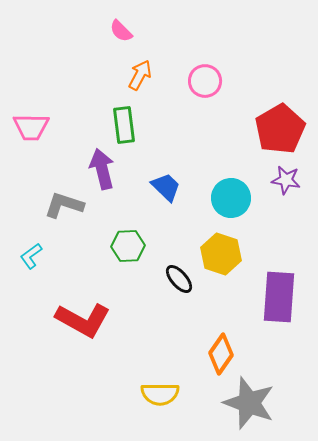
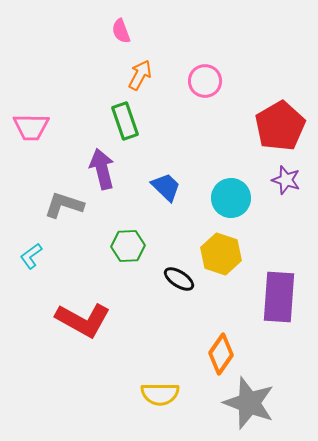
pink semicircle: rotated 25 degrees clockwise
green rectangle: moved 1 px right, 4 px up; rotated 12 degrees counterclockwise
red pentagon: moved 3 px up
purple star: rotated 8 degrees clockwise
black ellipse: rotated 16 degrees counterclockwise
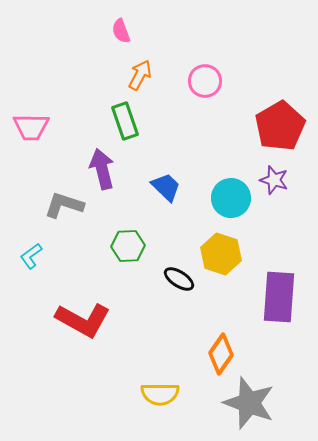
purple star: moved 12 px left
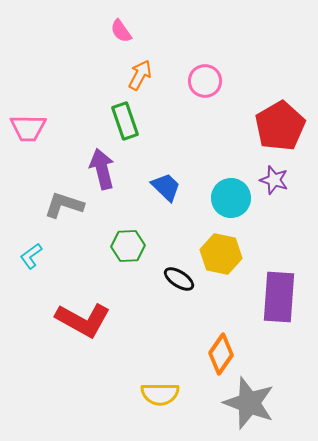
pink semicircle: rotated 15 degrees counterclockwise
pink trapezoid: moved 3 px left, 1 px down
yellow hexagon: rotated 6 degrees counterclockwise
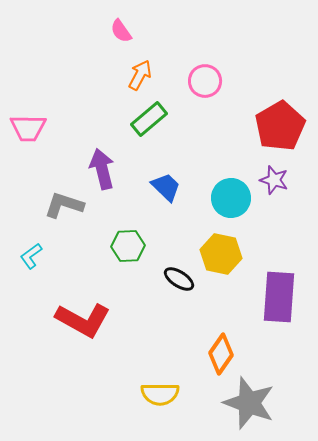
green rectangle: moved 24 px right, 2 px up; rotated 69 degrees clockwise
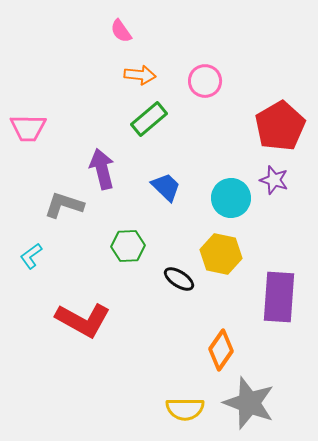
orange arrow: rotated 68 degrees clockwise
orange diamond: moved 4 px up
yellow semicircle: moved 25 px right, 15 px down
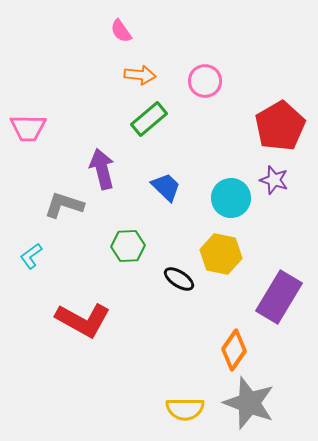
purple rectangle: rotated 27 degrees clockwise
orange diamond: moved 13 px right
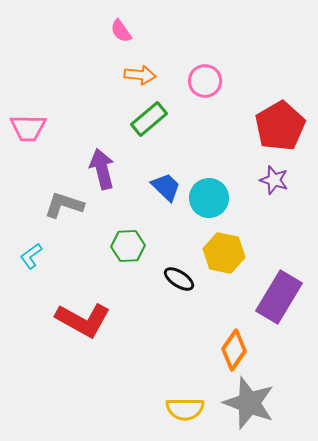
cyan circle: moved 22 px left
yellow hexagon: moved 3 px right, 1 px up
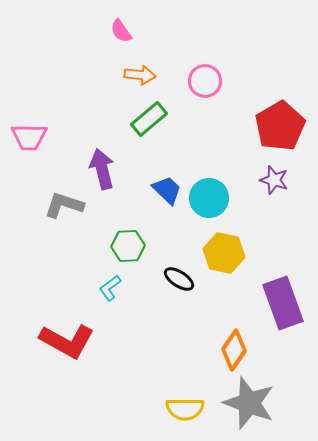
pink trapezoid: moved 1 px right, 9 px down
blue trapezoid: moved 1 px right, 3 px down
cyan L-shape: moved 79 px right, 32 px down
purple rectangle: moved 4 px right, 6 px down; rotated 51 degrees counterclockwise
red L-shape: moved 16 px left, 21 px down
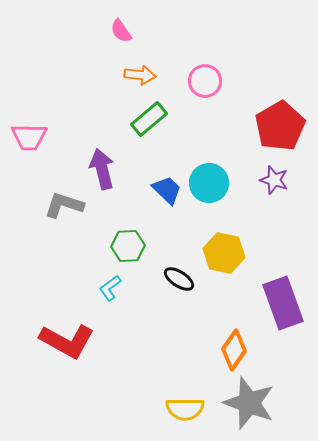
cyan circle: moved 15 px up
